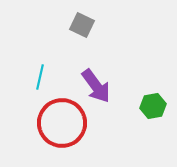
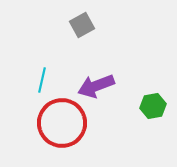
gray square: rotated 35 degrees clockwise
cyan line: moved 2 px right, 3 px down
purple arrow: rotated 105 degrees clockwise
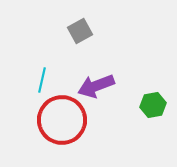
gray square: moved 2 px left, 6 px down
green hexagon: moved 1 px up
red circle: moved 3 px up
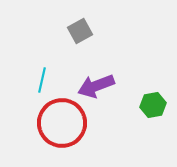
red circle: moved 3 px down
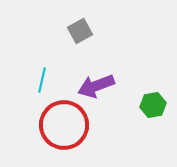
red circle: moved 2 px right, 2 px down
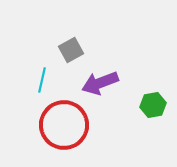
gray square: moved 9 px left, 19 px down
purple arrow: moved 4 px right, 3 px up
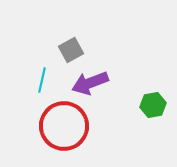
purple arrow: moved 10 px left
red circle: moved 1 px down
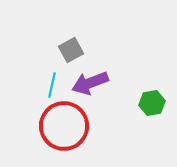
cyan line: moved 10 px right, 5 px down
green hexagon: moved 1 px left, 2 px up
